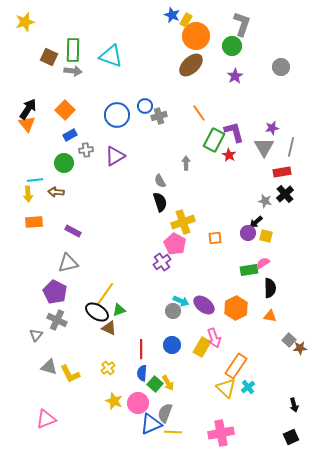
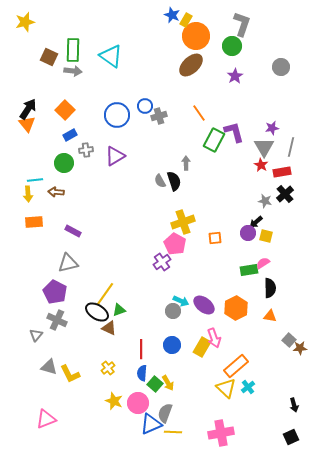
cyan triangle at (111, 56): rotated 15 degrees clockwise
red star at (229, 155): moved 32 px right, 10 px down
black semicircle at (160, 202): moved 14 px right, 21 px up
orange rectangle at (236, 366): rotated 15 degrees clockwise
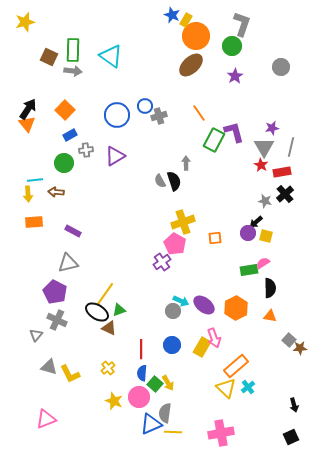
pink circle at (138, 403): moved 1 px right, 6 px up
gray semicircle at (165, 413): rotated 12 degrees counterclockwise
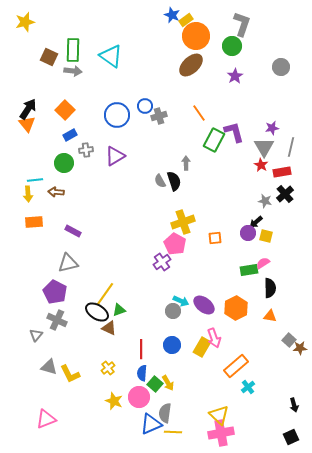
yellow rectangle at (186, 20): rotated 24 degrees clockwise
yellow triangle at (226, 388): moved 7 px left, 27 px down
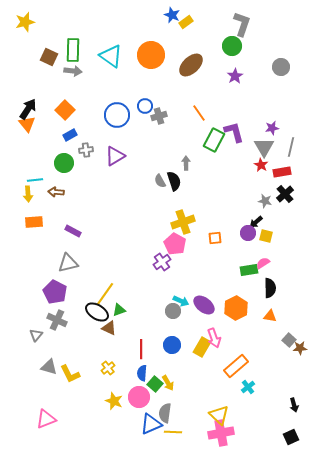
yellow rectangle at (186, 20): moved 2 px down
orange circle at (196, 36): moved 45 px left, 19 px down
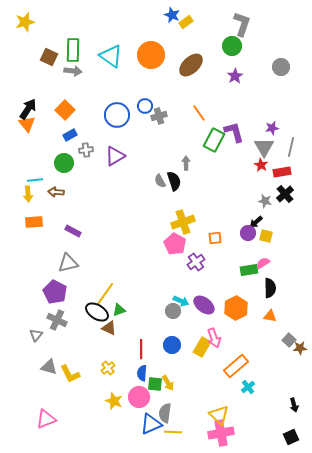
purple cross at (162, 262): moved 34 px right
green square at (155, 384): rotated 35 degrees counterclockwise
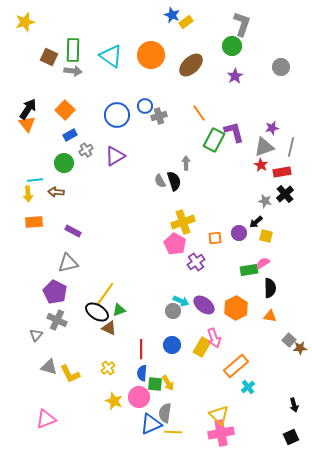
gray triangle at (264, 147): rotated 40 degrees clockwise
gray cross at (86, 150): rotated 24 degrees counterclockwise
purple circle at (248, 233): moved 9 px left
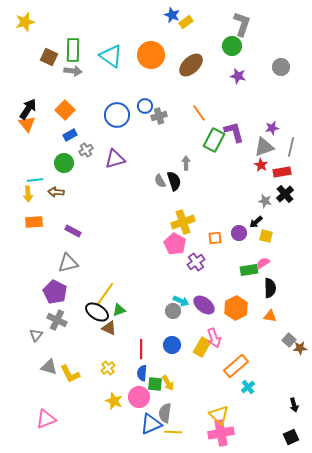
purple star at (235, 76): moved 3 px right; rotated 28 degrees counterclockwise
purple triangle at (115, 156): moved 3 px down; rotated 15 degrees clockwise
